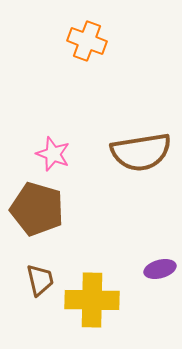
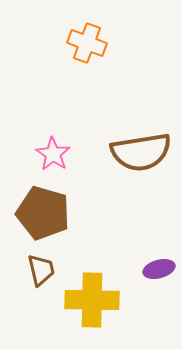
orange cross: moved 2 px down
pink star: rotated 12 degrees clockwise
brown pentagon: moved 6 px right, 4 px down
purple ellipse: moved 1 px left
brown trapezoid: moved 1 px right, 10 px up
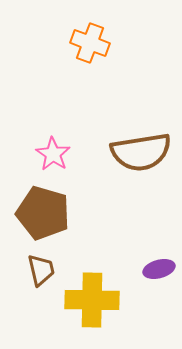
orange cross: moved 3 px right
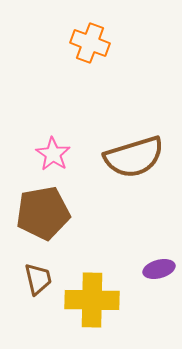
brown semicircle: moved 7 px left, 5 px down; rotated 8 degrees counterclockwise
brown pentagon: rotated 26 degrees counterclockwise
brown trapezoid: moved 3 px left, 9 px down
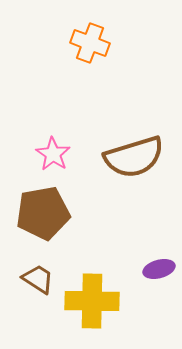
brown trapezoid: rotated 44 degrees counterclockwise
yellow cross: moved 1 px down
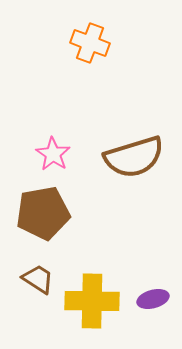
purple ellipse: moved 6 px left, 30 px down
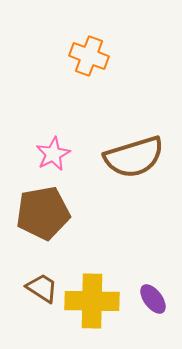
orange cross: moved 1 px left, 13 px down
pink star: rotated 12 degrees clockwise
brown trapezoid: moved 4 px right, 9 px down
purple ellipse: rotated 68 degrees clockwise
